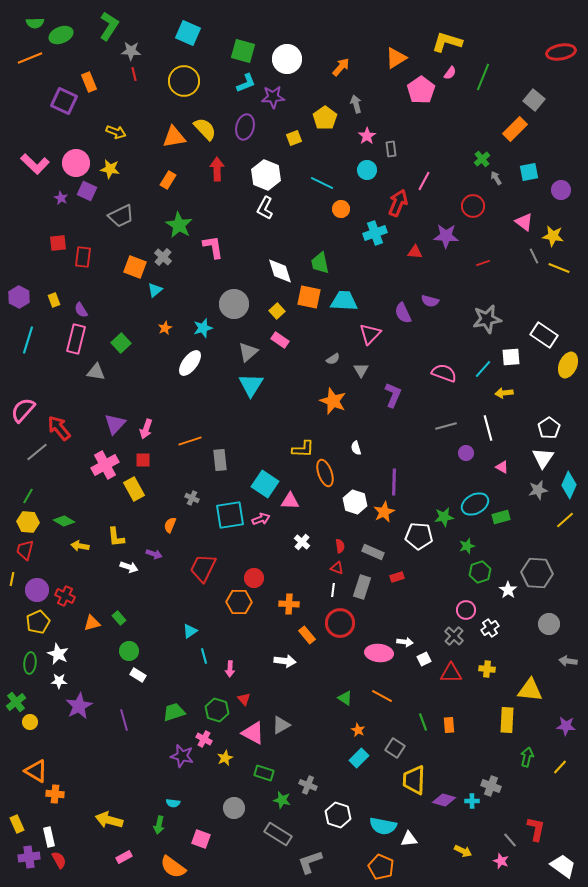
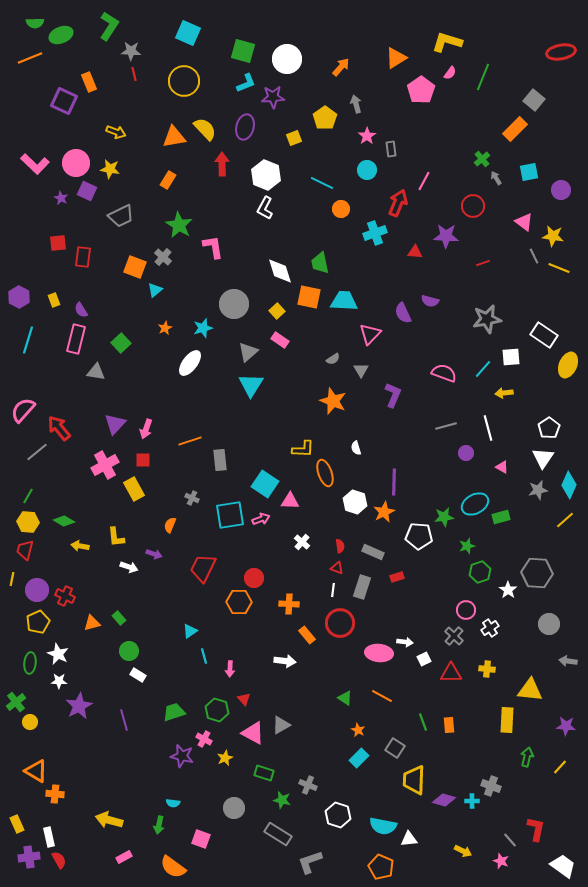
red arrow at (217, 169): moved 5 px right, 5 px up
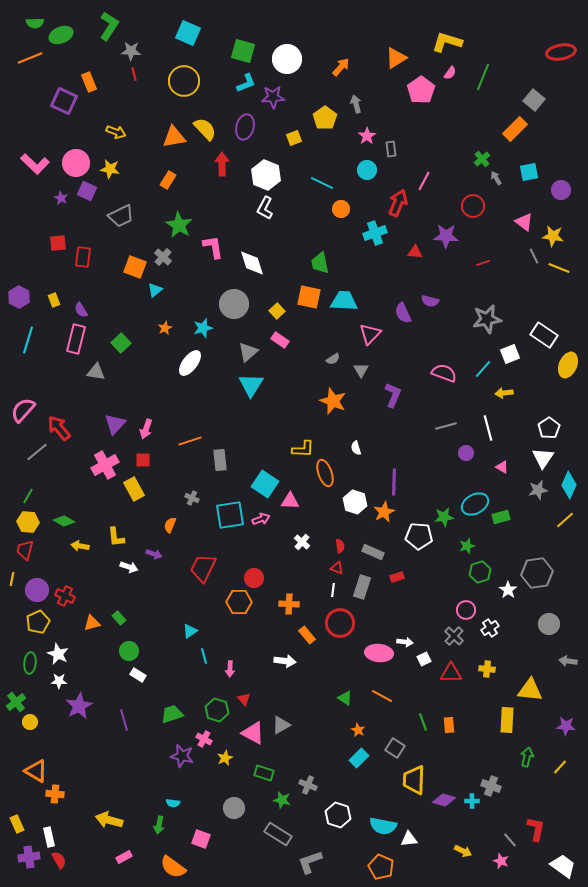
white diamond at (280, 271): moved 28 px left, 8 px up
white square at (511, 357): moved 1 px left, 3 px up; rotated 18 degrees counterclockwise
gray hexagon at (537, 573): rotated 12 degrees counterclockwise
green trapezoid at (174, 712): moved 2 px left, 2 px down
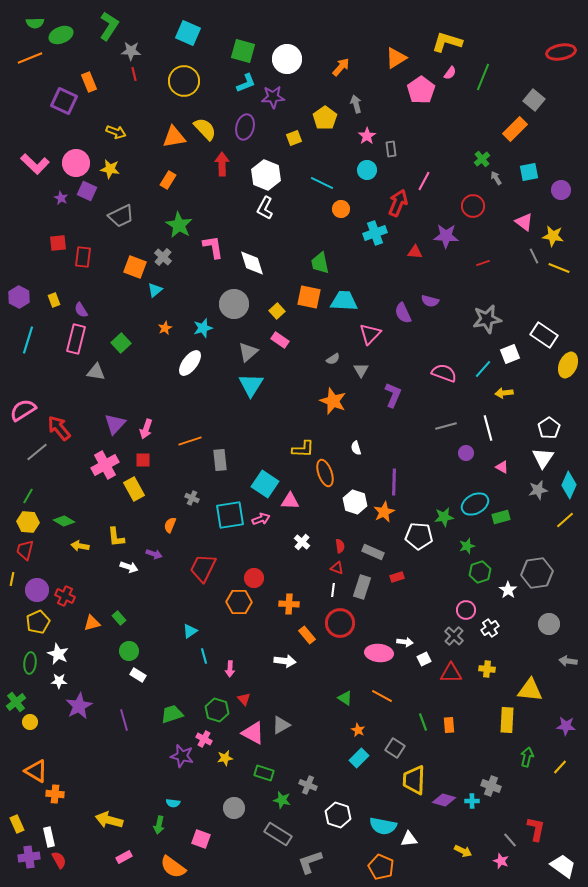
pink semicircle at (23, 410): rotated 16 degrees clockwise
yellow star at (225, 758): rotated 14 degrees clockwise
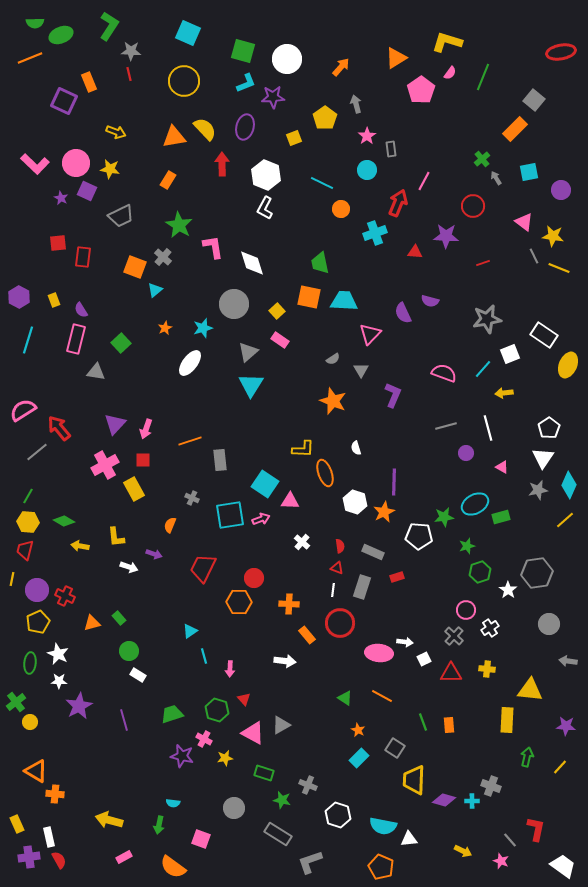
red line at (134, 74): moved 5 px left
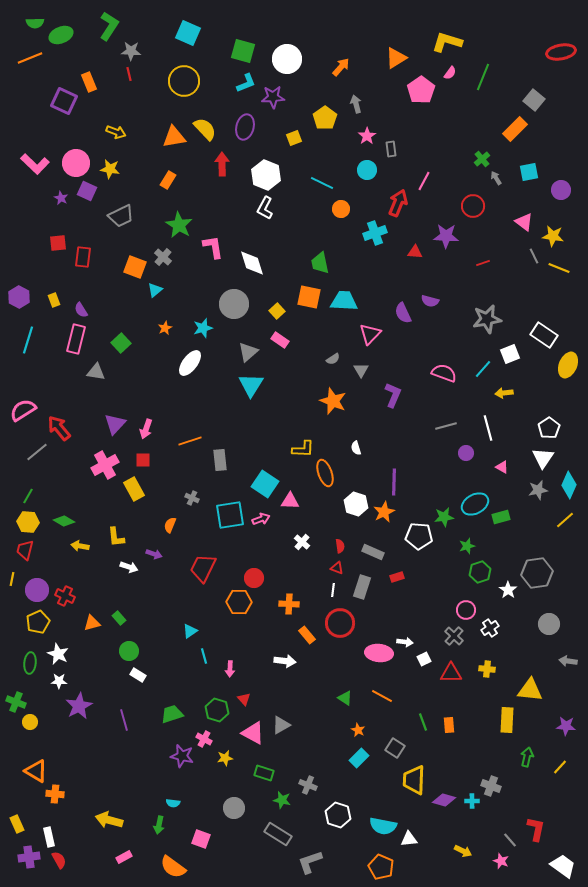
white hexagon at (355, 502): moved 1 px right, 2 px down
green cross at (16, 702): rotated 30 degrees counterclockwise
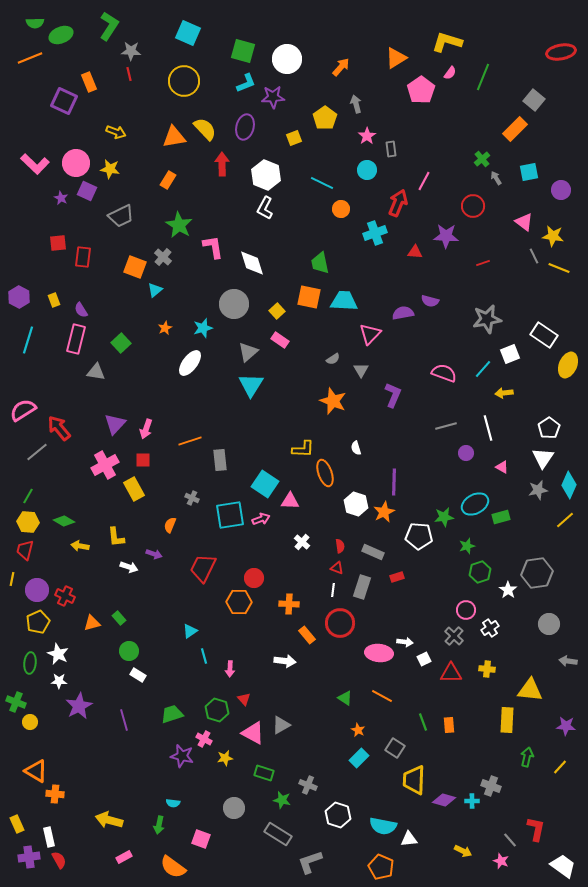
purple semicircle at (403, 313): rotated 105 degrees clockwise
